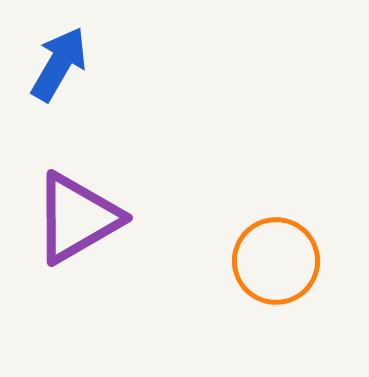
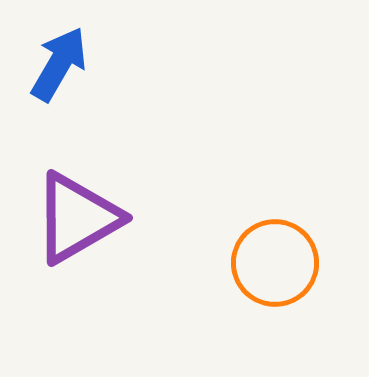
orange circle: moved 1 px left, 2 px down
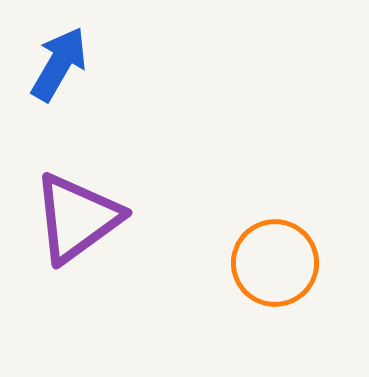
purple triangle: rotated 6 degrees counterclockwise
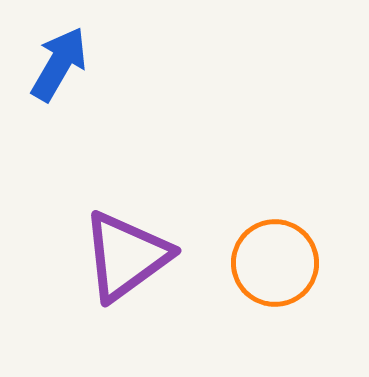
purple triangle: moved 49 px right, 38 px down
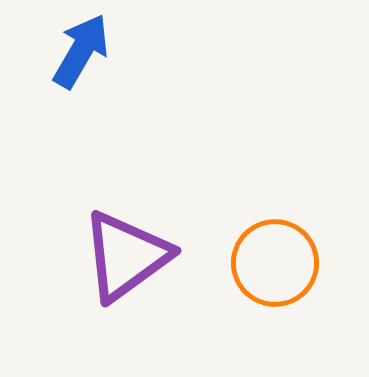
blue arrow: moved 22 px right, 13 px up
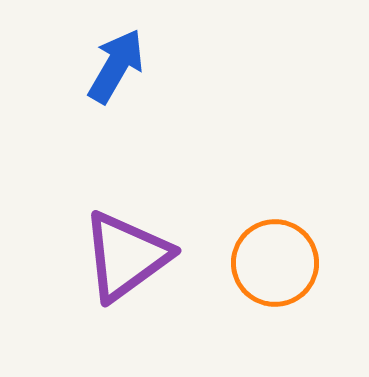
blue arrow: moved 35 px right, 15 px down
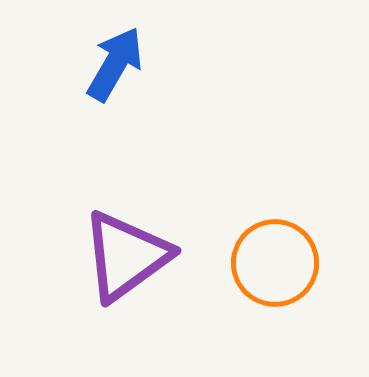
blue arrow: moved 1 px left, 2 px up
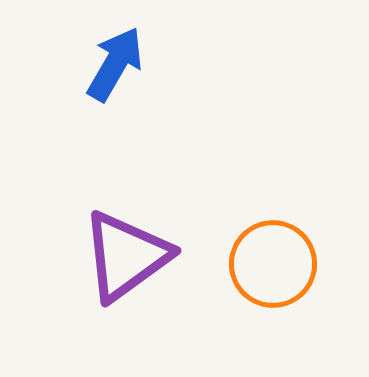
orange circle: moved 2 px left, 1 px down
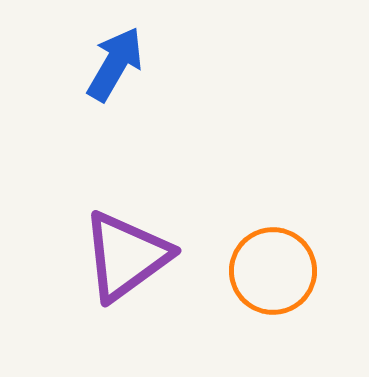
orange circle: moved 7 px down
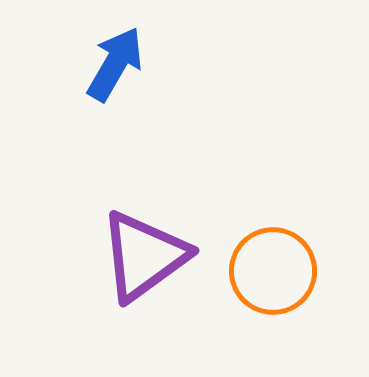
purple triangle: moved 18 px right
